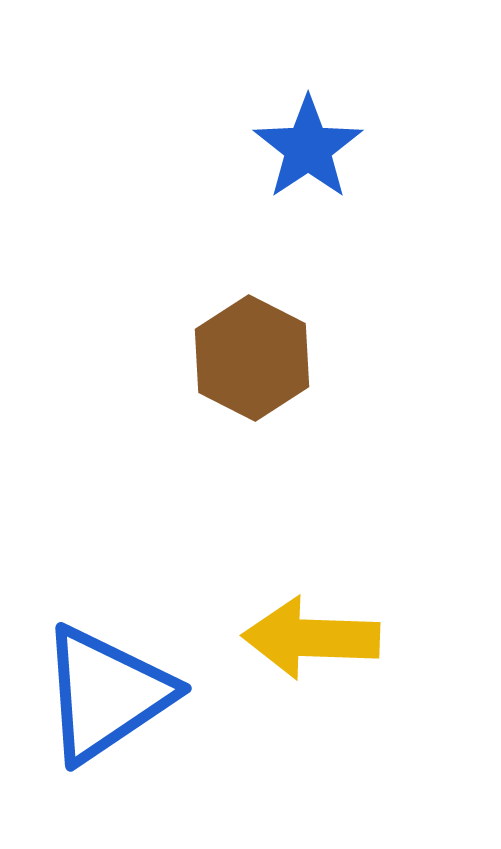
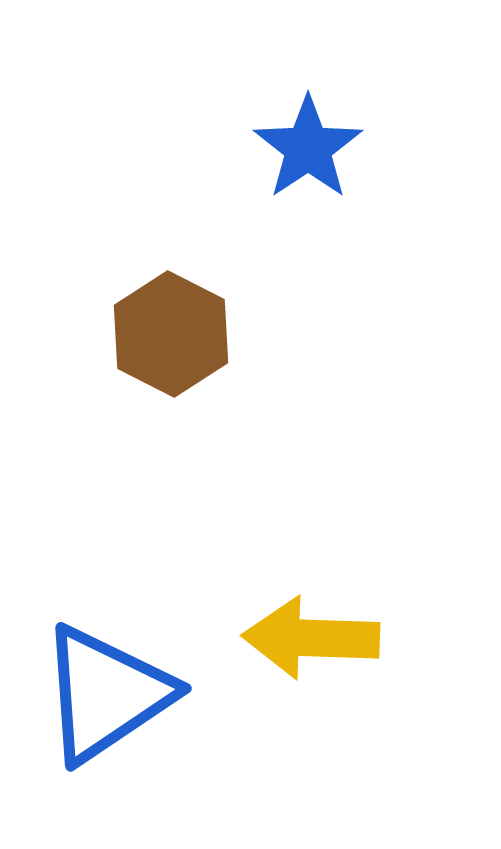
brown hexagon: moved 81 px left, 24 px up
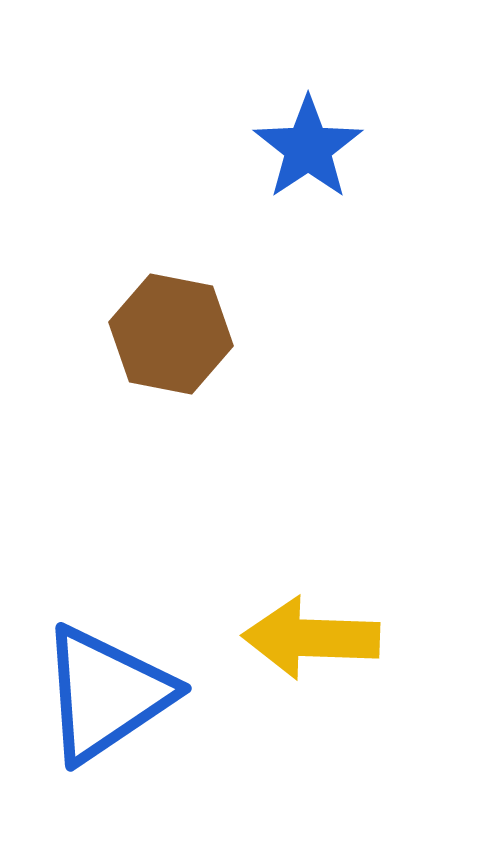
brown hexagon: rotated 16 degrees counterclockwise
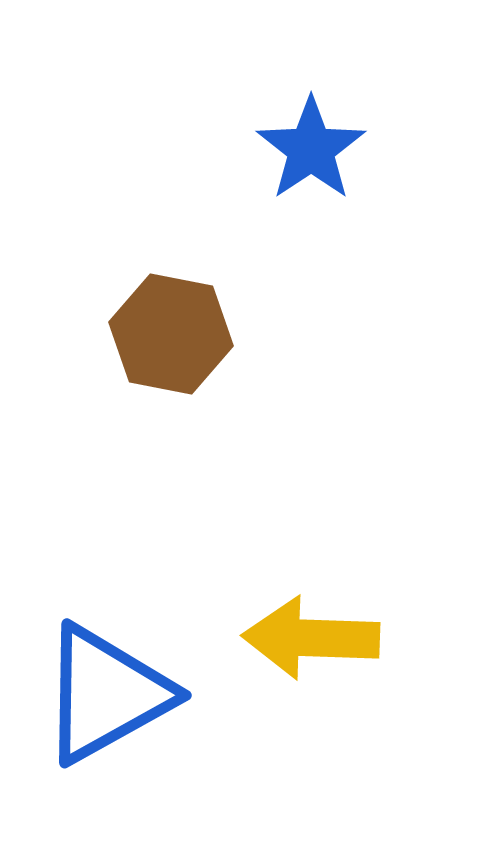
blue star: moved 3 px right, 1 px down
blue triangle: rotated 5 degrees clockwise
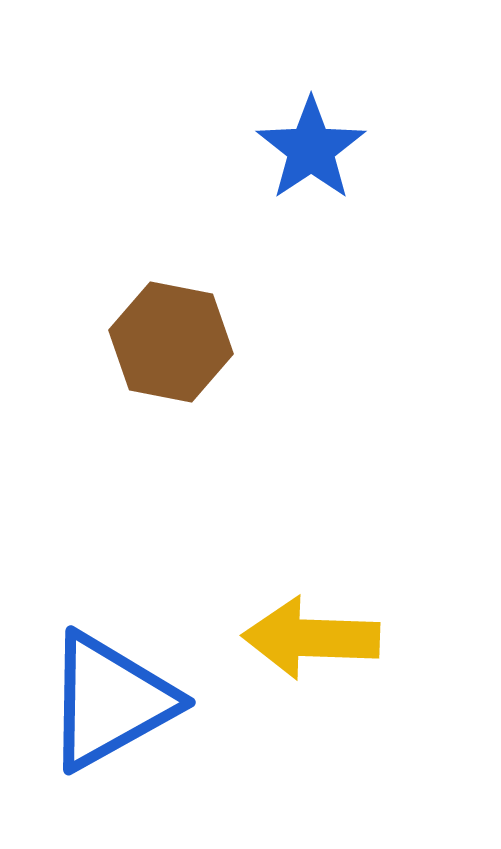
brown hexagon: moved 8 px down
blue triangle: moved 4 px right, 7 px down
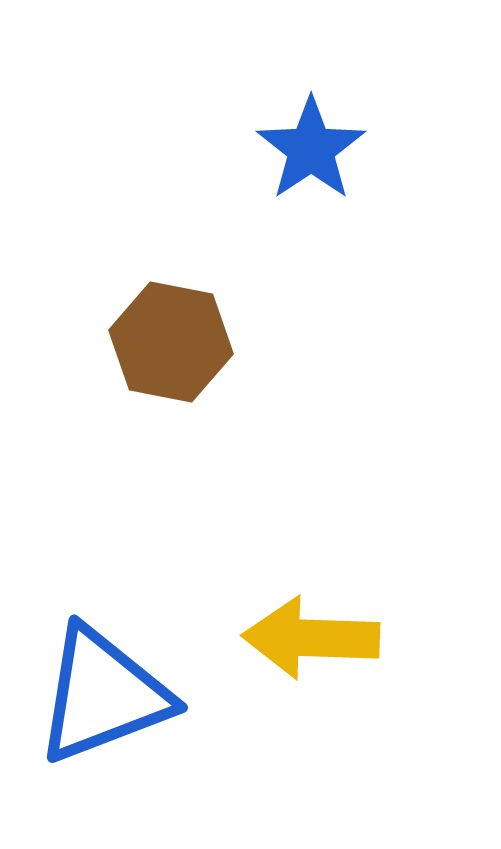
blue triangle: moved 7 px left, 6 px up; rotated 8 degrees clockwise
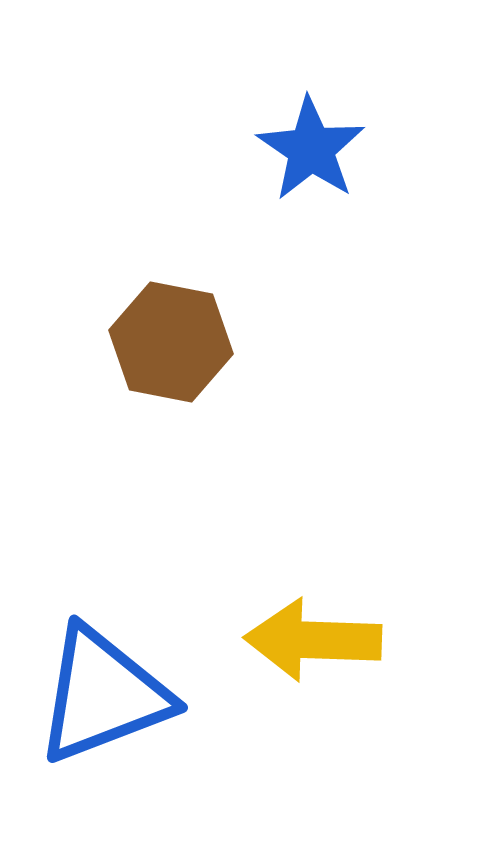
blue star: rotated 4 degrees counterclockwise
yellow arrow: moved 2 px right, 2 px down
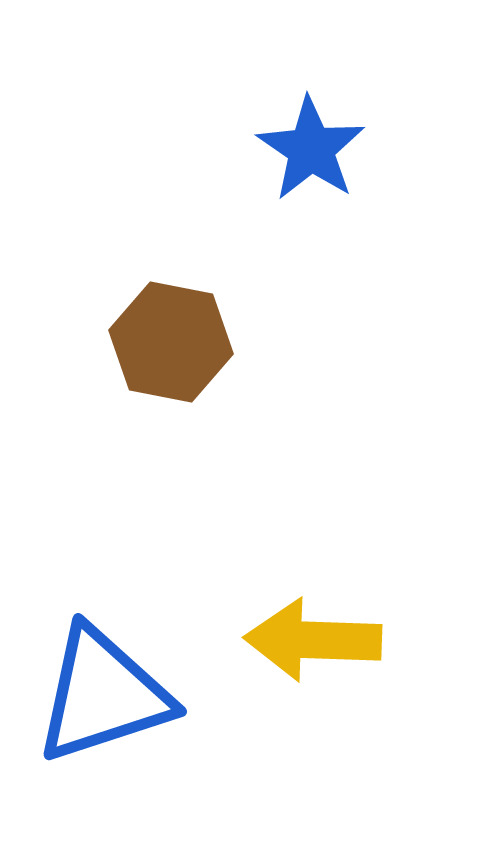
blue triangle: rotated 3 degrees clockwise
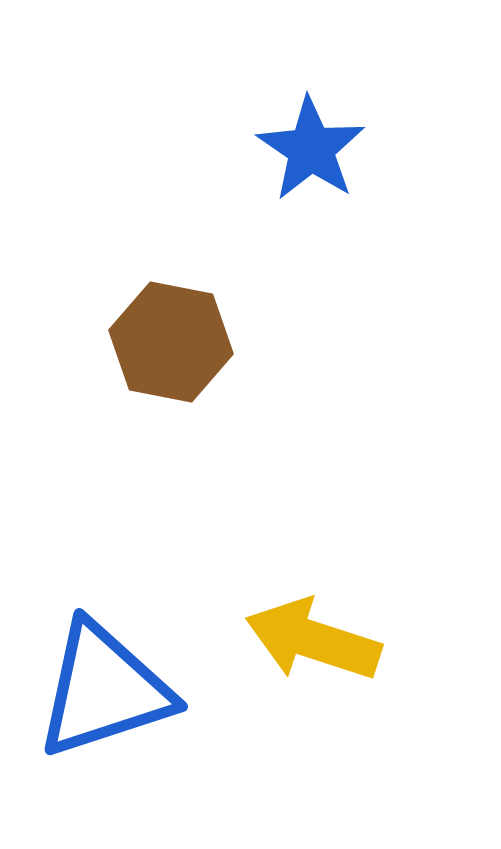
yellow arrow: rotated 16 degrees clockwise
blue triangle: moved 1 px right, 5 px up
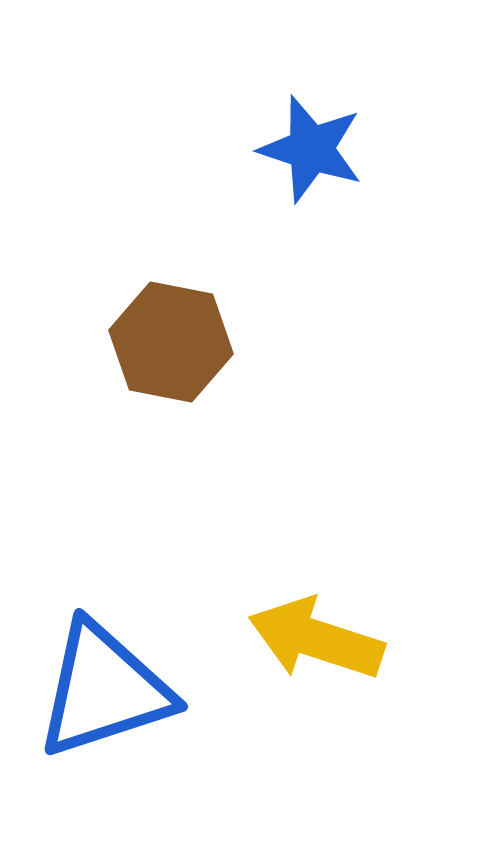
blue star: rotated 16 degrees counterclockwise
yellow arrow: moved 3 px right, 1 px up
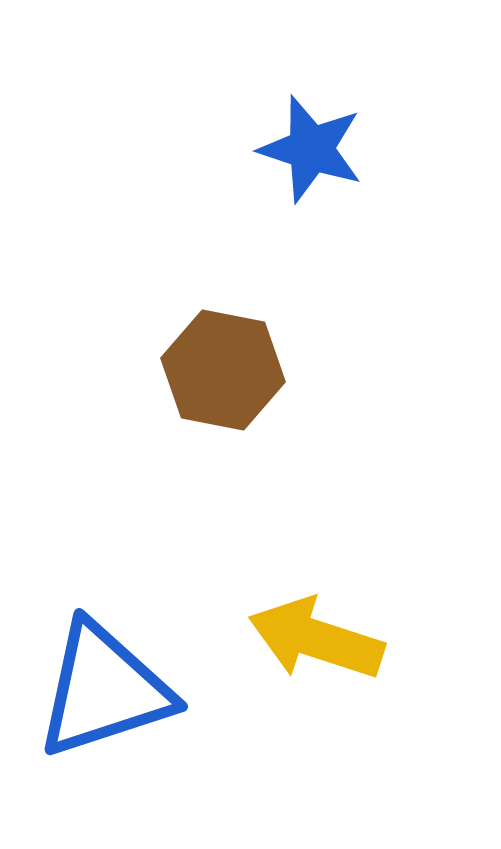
brown hexagon: moved 52 px right, 28 px down
